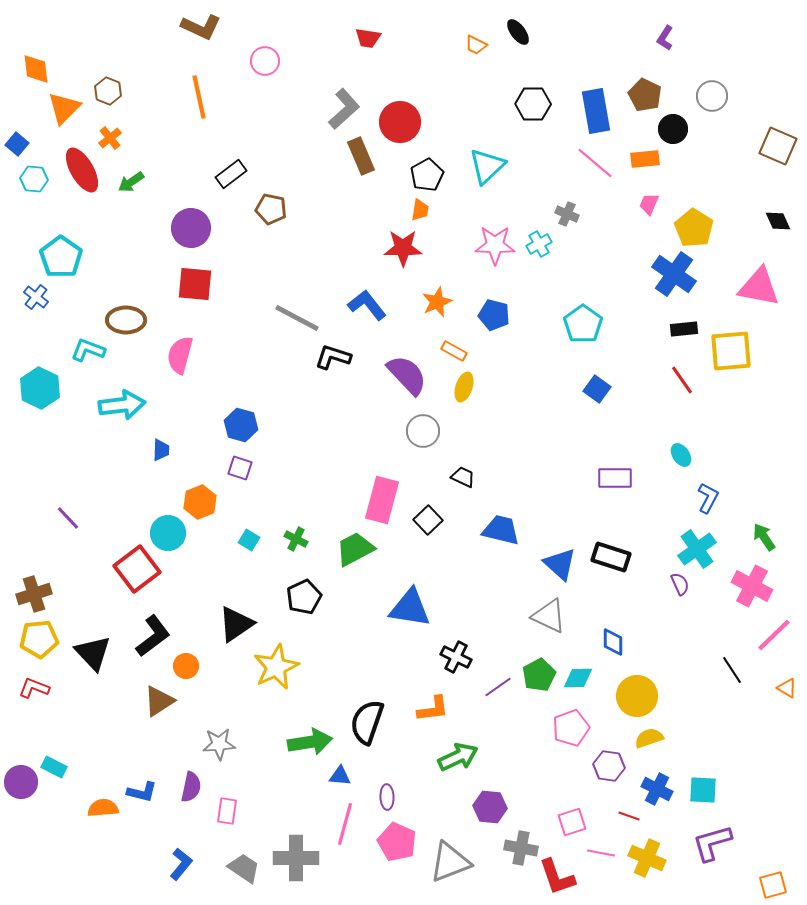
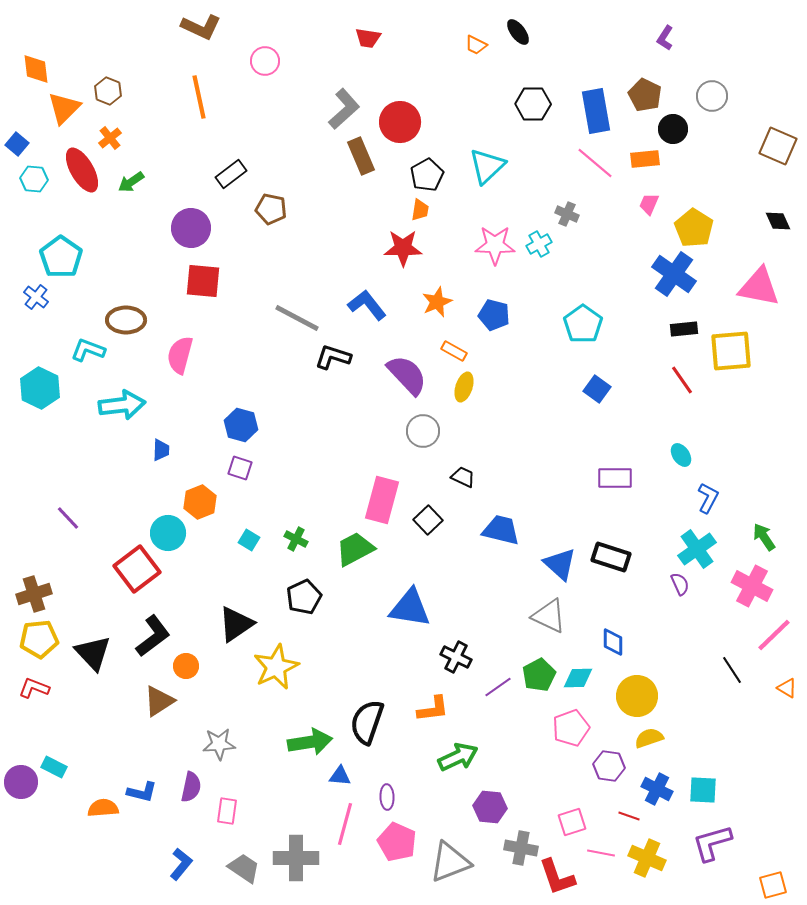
red square at (195, 284): moved 8 px right, 3 px up
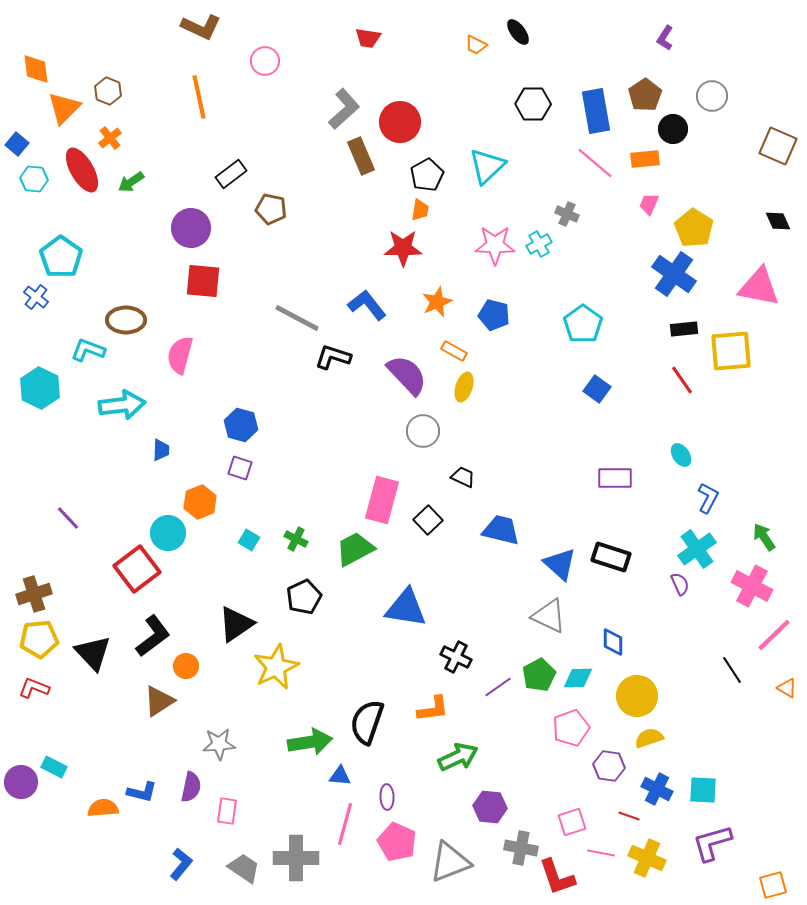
brown pentagon at (645, 95): rotated 12 degrees clockwise
blue triangle at (410, 608): moved 4 px left
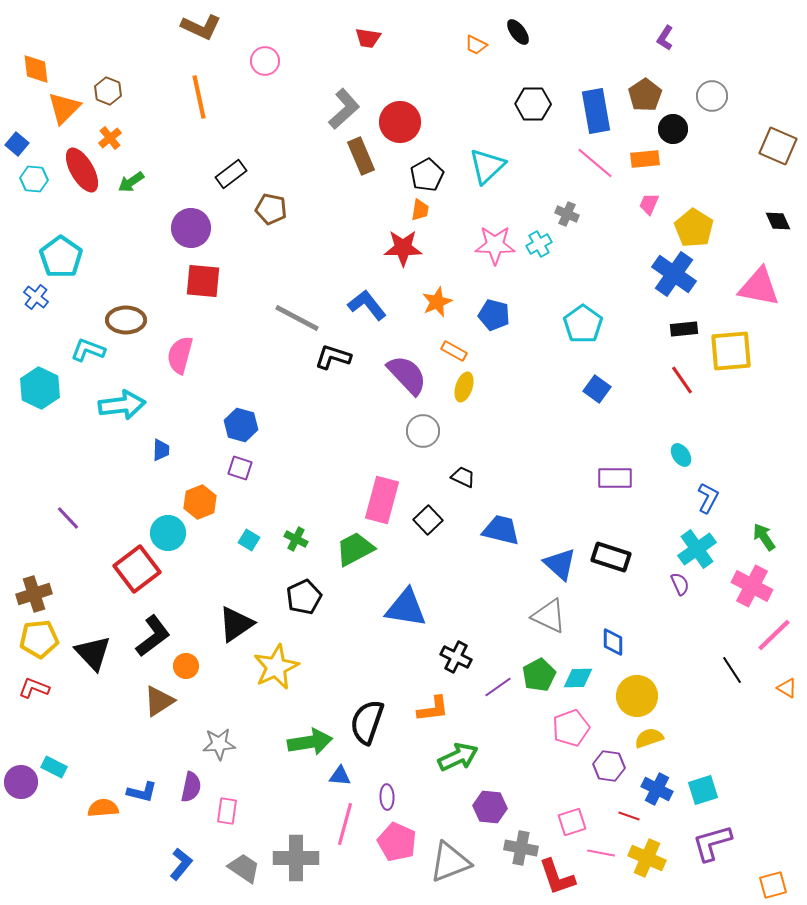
cyan square at (703, 790): rotated 20 degrees counterclockwise
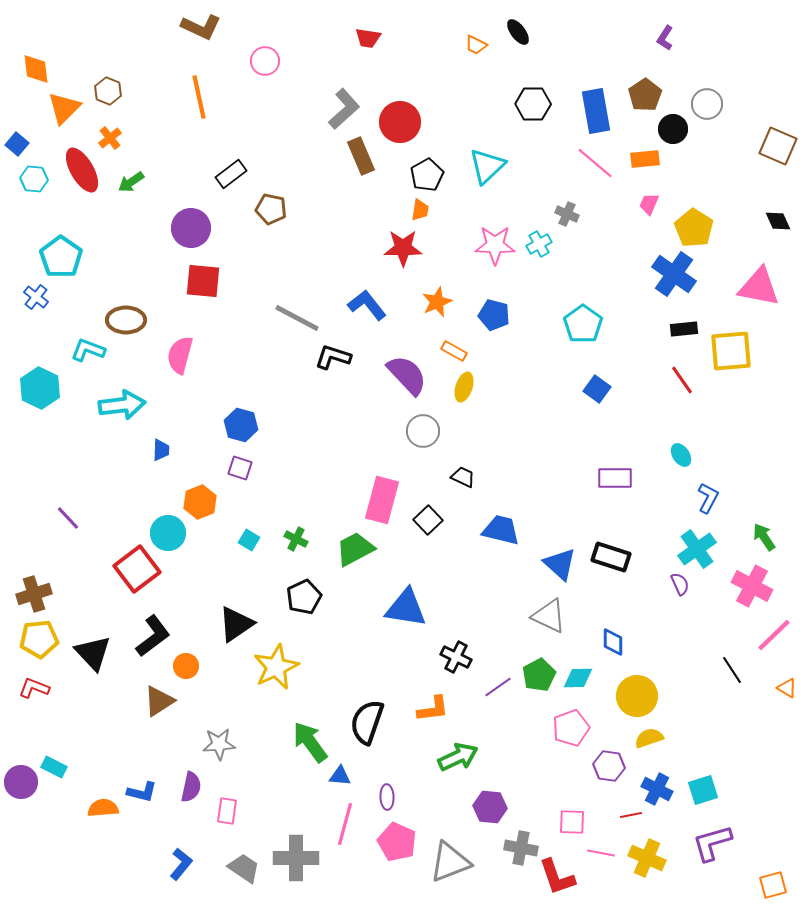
gray circle at (712, 96): moved 5 px left, 8 px down
green arrow at (310, 742): rotated 117 degrees counterclockwise
red line at (629, 816): moved 2 px right, 1 px up; rotated 30 degrees counterclockwise
pink square at (572, 822): rotated 20 degrees clockwise
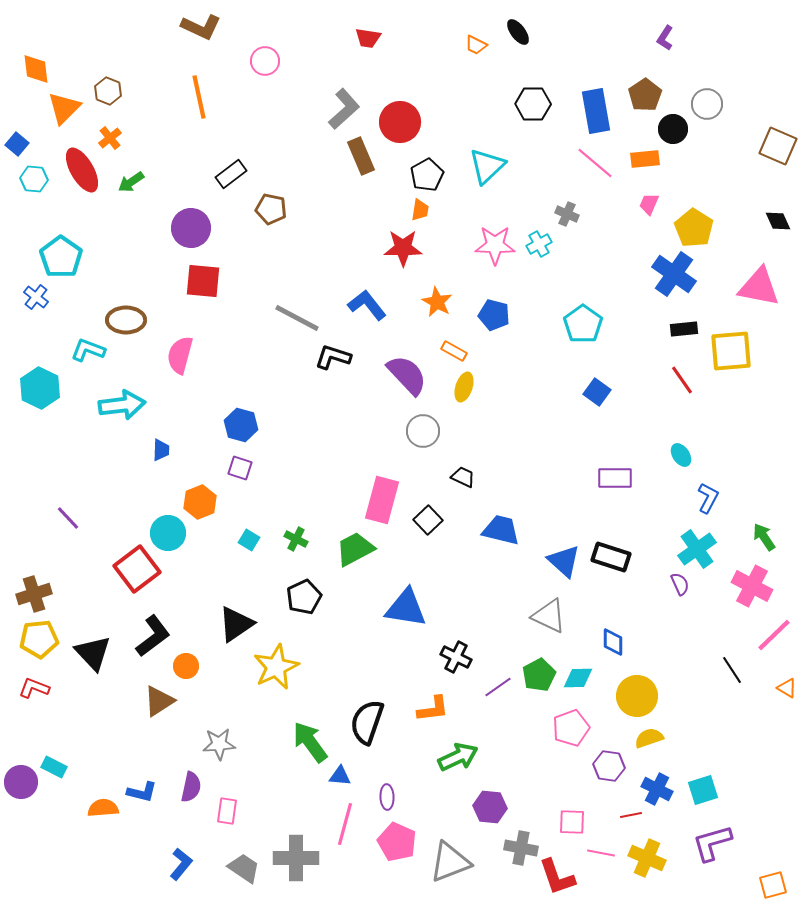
orange star at (437, 302): rotated 20 degrees counterclockwise
blue square at (597, 389): moved 3 px down
blue triangle at (560, 564): moved 4 px right, 3 px up
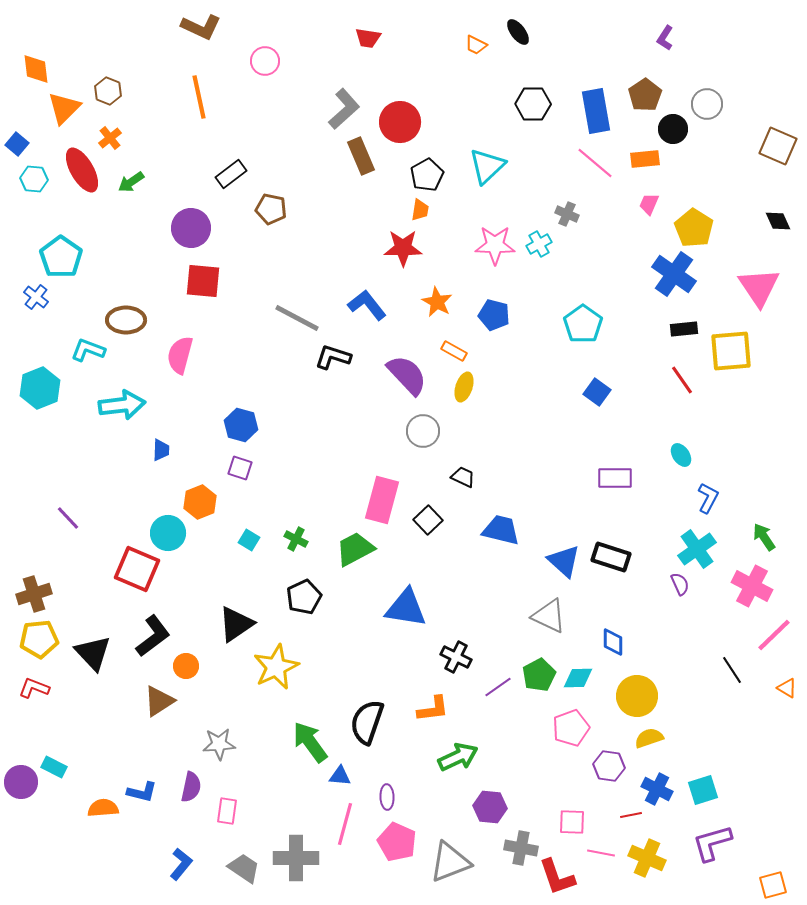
pink triangle at (759, 287): rotated 45 degrees clockwise
cyan hexagon at (40, 388): rotated 12 degrees clockwise
red square at (137, 569): rotated 30 degrees counterclockwise
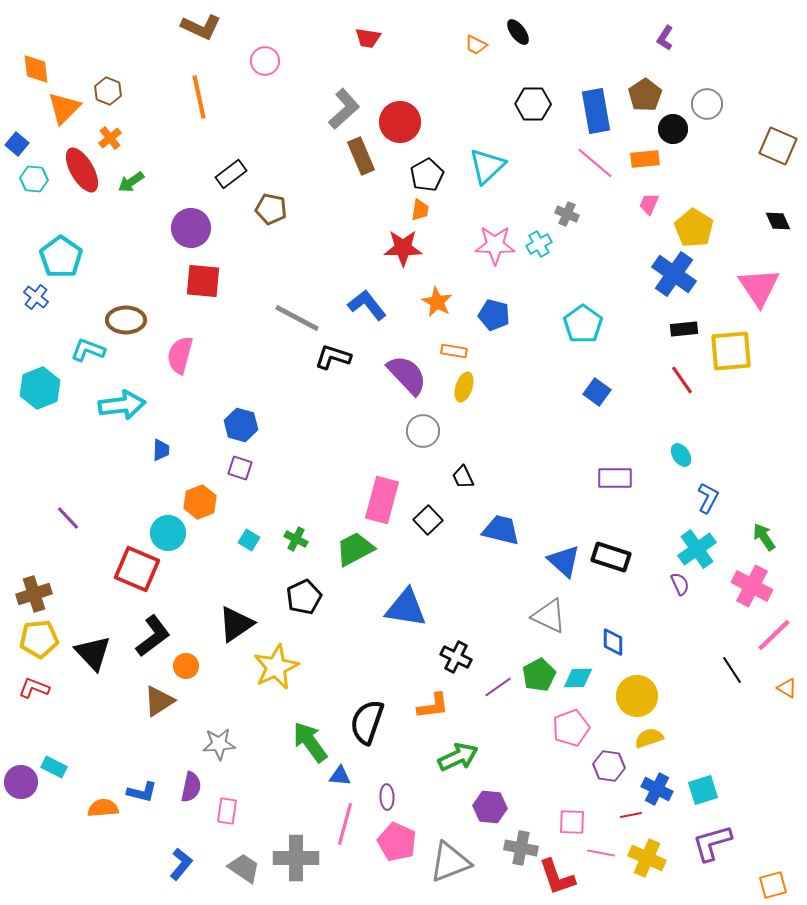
orange rectangle at (454, 351): rotated 20 degrees counterclockwise
black trapezoid at (463, 477): rotated 140 degrees counterclockwise
orange L-shape at (433, 709): moved 3 px up
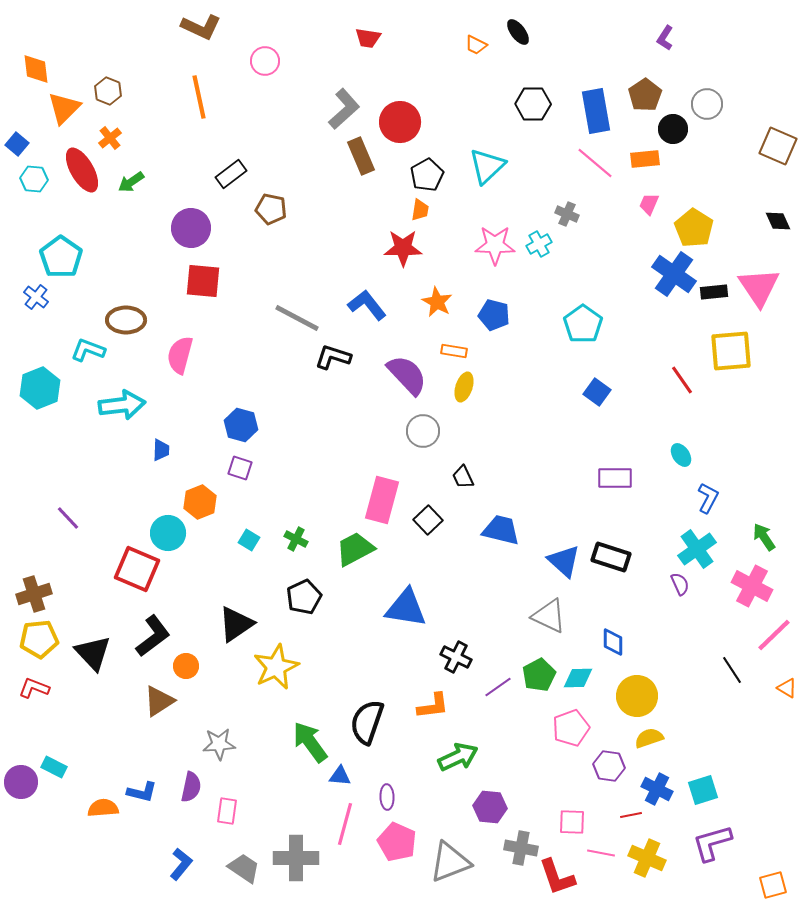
black rectangle at (684, 329): moved 30 px right, 37 px up
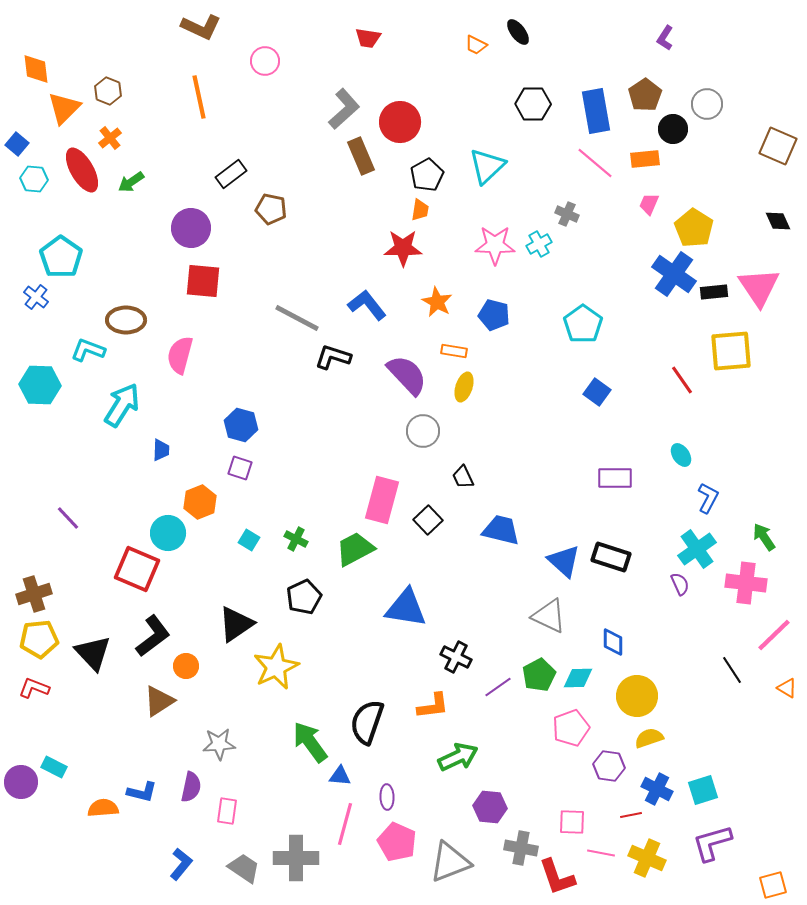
cyan hexagon at (40, 388): moved 3 px up; rotated 24 degrees clockwise
cyan arrow at (122, 405): rotated 51 degrees counterclockwise
pink cross at (752, 586): moved 6 px left, 3 px up; rotated 21 degrees counterclockwise
